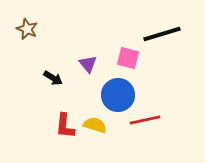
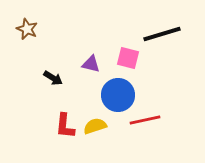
purple triangle: moved 3 px right; rotated 36 degrees counterclockwise
yellow semicircle: moved 1 px down; rotated 35 degrees counterclockwise
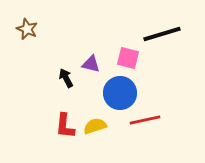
black arrow: moved 13 px right; rotated 150 degrees counterclockwise
blue circle: moved 2 px right, 2 px up
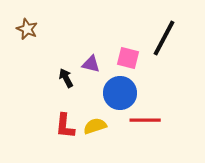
black line: moved 2 px right, 4 px down; rotated 45 degrees counterclockwise
red line: rotated 12 degrees clockwise
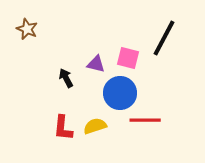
purple triangle: moved 5 px right
red L-shape: moved 2 px left, 2 px down
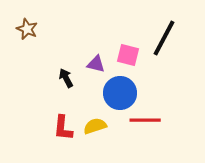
pink square: moved 3 px up
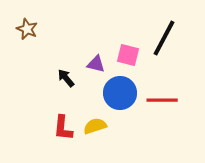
black arrow: rotated 12 degrees counterclockwise
red line: moved 17 px right, 20 px up
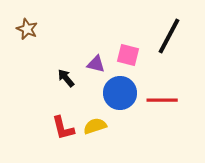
black line: moved 5 px right, 2 px up
red L-shape: rotated 20 degrees counterclockwise
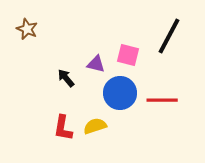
red L-shape: rotated 24 degrees clockwise
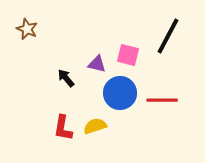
black line: moved 1 px left
purple triangle: moved 1 px right
